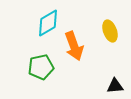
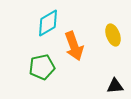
yellow ellipse: moved 3 px right, 4 px down
green pentagon: moved 1 px right
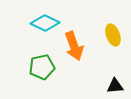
cyan diamond: moved 3 px left; rotated 56 degrees clockwise
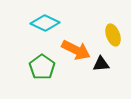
orange arrow: moved 2 px right, 4 px down; rotated 44 degrees counterclockwise
green pentagon: rotated 25 degrees counterclockwise
black triangle: moved 14 px left, 22 px up
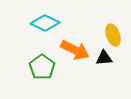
orange arrow: moved 1 px left
black triangle: moved 3 px right, 6 px up
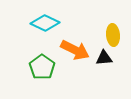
yellow ellipse: rotated 15 degrees clockwise
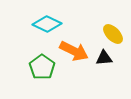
cyan diamond: moved 2 px right, 1 px down
yellow ellipse: moved 1 px up; rotated 40 degrees counterclockwise
orange arrow: moved 1 px left, 1 px down
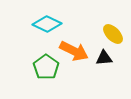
green pentagon: moved 4 px right
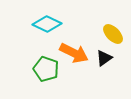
orange arrow: moved 2 px down
black triangle: rotated 30 degrees counterclockwise
green pentagon: moved 2 px down; rotated 15 degrees counterclockwise
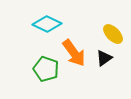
orange arrow: rotated 28 degrees clockwise
